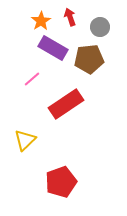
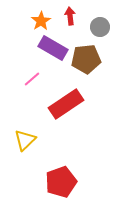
red arrow: moved 1 px up; rotated 12 degrees clockwise
brown pentagon: moved 3 px left
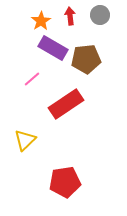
gray circle: moved 12 px up
red pentagon: moved 4 px right; rotated 12 degrees clockwise
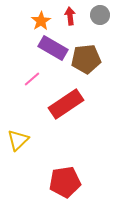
yellow triangle: moved 7 px left
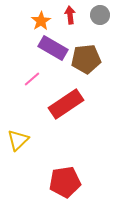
red arrow: moved 1 px up
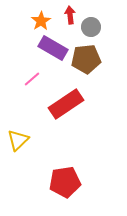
gray circle: moved 9 px left, 12 px down
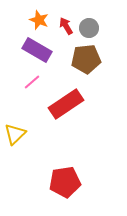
red arrow: moved 4 px left, 11 px down; rotated 24 degrees counterclockwise
orange star: moved 2 px left, 1 px up; rotated 18 degrees counterclockwise
gray circle: moved 2 px left, 1 px down
purple rectangle: moved 16 px left, 2 px down
pink line: moved 3 px down
yellow triangle: moved 3 px left, 6 px up
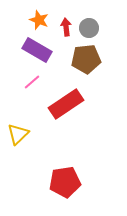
red arrow: moved 1 px down; rotated 24 degrees clockwise
yellow triangle: moved 3 px right
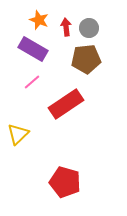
purple rectangle: moved 4 px left, 1 px up
red pentagon: rotated 24 degrees clockwise
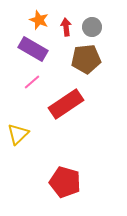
gray circle: moved 3 px right, 1 px up
